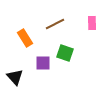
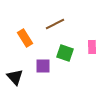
pink rectangle: moved 24 px down
purple square: moved 3 px down
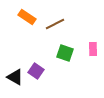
orange rectangle: moved 2 px right, 21 px up; rotated 24 degrees counterclockwise
pink rectangle: moved 1 px right, 2 px down
purple square: moved 7 px left, 5 px down; rotated 35 degrees clockwise
black triangle: rotated 18 degrees counterclockwise
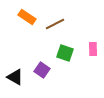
purple square: moved 6 px right, 1 px up
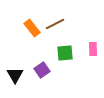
orange rectangle: moved 5 px right, 11 px down; rotated 18 degrees clockwise
green square: rotated 24 degrees counterclockwise
purple square: rotated 21 degrees clockwise
black triangle: moved 2 px up; rotated 30 degrees clockwise
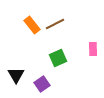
orange rectangle: moved 3 px up
green square: moved 7 px left, 5 px down; rotated 18 degrees counterclockwise
purple square: moved 14 px down
black triangle: moved 1 px right
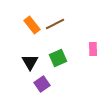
black triangle: moved 14 px right, 13 px up
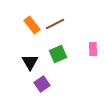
green square: moved 4 px up
